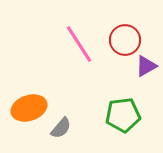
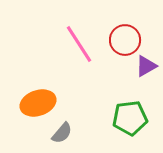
orange ellipse: moved 9 px right, 5 px up
green pentagon: moved 7 px right, 3 px down
gray semicircle: moved 1 px right, 5 px down
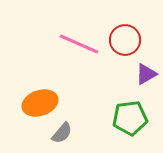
pink line: rotated 33 degrees counterclockwise
purple triangle: moved 8 px down
orange ellipse: moved 2 px right
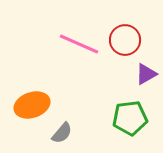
orange ellipse: moved 8 px left, 2 px down
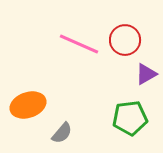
orange ellipse: moved 4 px left
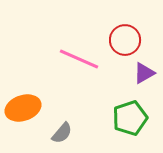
pink line: moved 15 px down
purple triangle: moved 2 px left, 1 px up
orange ellipse: moved 5 px left, 3 px down
green pentagon: rotated 12 degrees counterclockwise
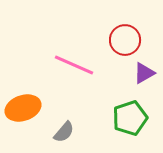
pink line: moved 5 px left, 6 px down
gray semicircle: moved 2 px right, 1 px up
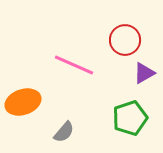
orange ellipse: moved 6 px up
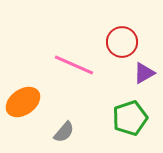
red circle: moved 3 px left, 2 px down
orange ellipse: rotated 16 degrees counterclockwise
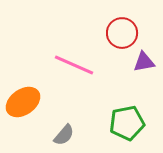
red circle: moved 9 px up
purple triangle: moved 11 px up; rotated 20 degrees clockwise
green pentagon: moved 3 px left, 5 px down; rotated 8 degrees clockwise
gray semicircle: moved 3 px down
